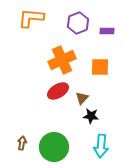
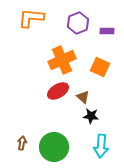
orange square: rotated 24 degrees clockwise
brown triangle: moved 1 px right, 1 px up; rotated 32 degrees counterclockwise
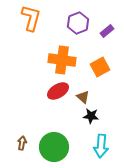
orange L-shape: rotated 100 degrees clockwise
purple rectangle: rotated 40 degrees counterclockwise
orange cross: rotated 32 degrees clockwise
orange square: rotated 36 degrees clockwise
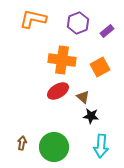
orange L-shape: moved 2 px right, 1 px down; rotated 92 degrees counterclockwise
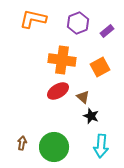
black star: rotated 14 degrees clockwise
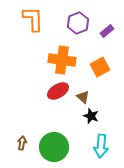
orange L-shape: rotated 76 degrees clockwise
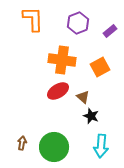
purple rectangle: moved 3 px right
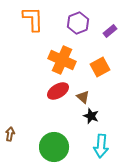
orange cross: rotated 16 degrees clockwise
brown arrow: moved 12 px left, 9 px up
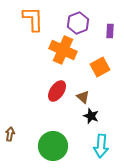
purple rectangle: rotated 48 degrees counterclockwise
orange cross: moved 1 px right, 10 px up
red ellipse: moved 1 px left; rotated 25 degrees counterclockwise
green circle: moved 1 px left, 1 px up
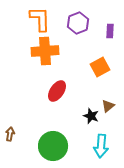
orange L-shape: moved 7 px right
orange cross: moved 18 px left, 1 px down; rotated 28 degrees counterclockwise
brown triangle: moved 25 px right, 9 px down; rotated 40 degrees clockwise
